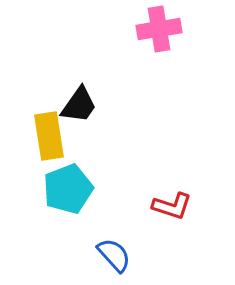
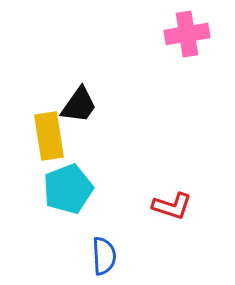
pink cross: moved 28 px right, 5 px down
blue semicircle: moved 10 px left, 1 px down; rotated 39 degrees clockwise
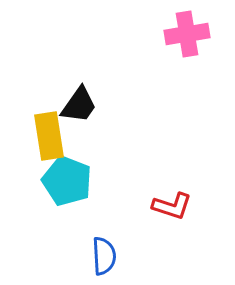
cyan pentagon: moved 1 px left, 8 px up; rotated 30 degrees counterclockwise
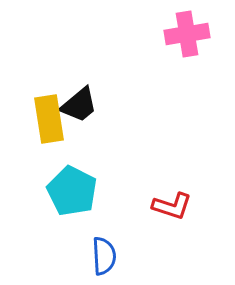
black trapezoid: rotated 15 degrees clockwise
yellow rectangle: moved 17 px up
cyan pentagon: moved 5 px right, 10 px down; rotated 6 degrees clockwise
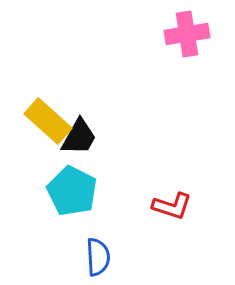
black trapezoid: moved 32 px down; rotated 21 degrees counterclockwise
yellow rectangle: moved 1 px left, 2 px down; rotated 39 degrees counterclockwise
blue semicircle: moved 6 px left, 1 px down
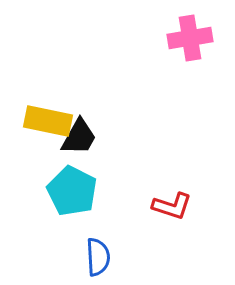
pink cross: moved 3 px right, 4 px down
yellow rectangle: rotated 30 degrees counterclockwise
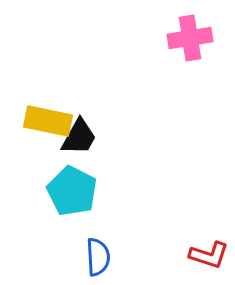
red L-shape: moved 37 px right, 49 px down
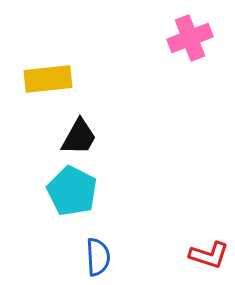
pink cross: rotated 12 degrees counterclockwise
yellow rectangle: moved 42 px up; rotated 18 degrees counterclockwise
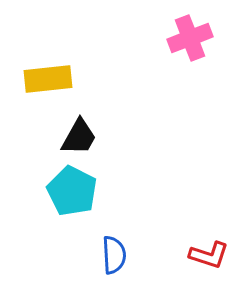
blue semicircle: moved 16 px right, 2 px up
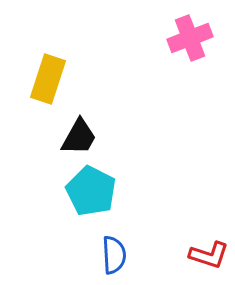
yellow rectangle: rotated 66 degrees counterclockwise
cyan pentagon: moved 19 px right
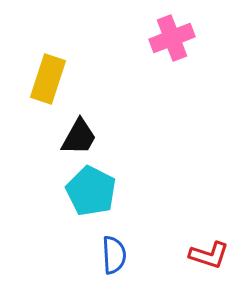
pink cross: moved 18 px left
